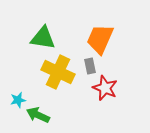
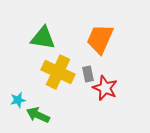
gray rectangle: moved 2 px left, 8 px down
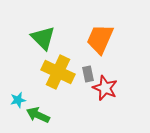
green triangle: rotated 36 degrees clockwise
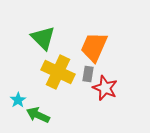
orange trapezoid: moved 6 px left, 8 px down
gray rectangle: rotated 21 degrees clockwise
cyan star: rotated 21 degrees counterclockwise
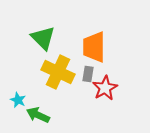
orange trapezoid: rotated 24 degrees counterclockwise
red star: rotated 20 degrees clockwise
cyan star: rotated 14 degrees counterclockwise
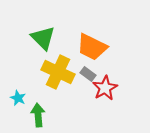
orange trapezoid: moved 2 px left; rotated 64 degrees counterclockwise
gray rectangle: rotated 63 degrees counterclockwise
cyan star: moved 2 px up
green arrow: rotated 60 degrees clockwise
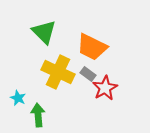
green triangle: moved 1 px right, 6 px up
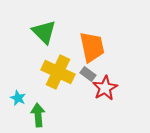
orange trapezoid: rotated 128 degrees counterclockwise
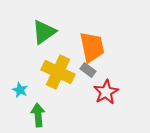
green triangle: rotated 40 degrees clockwise
gray rectangle: moved 4 px up
red star: moved 1 px right, 4 px down
cyan star: moved 2 px right, 8 px up
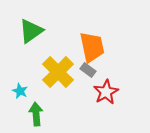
green triangle: moved 13 px left, 1 px up
yellow cross: rotated 20 degrees clockwise
cyan star: moved 1 px down
green arrow: moved 2 px left, 1 px up
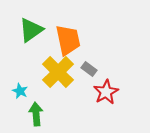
green triangle: moved 1 px up
orange trapezoid: moved 24 px left, 7 px up
gray rectangle: moved 1 px right, 1 px up
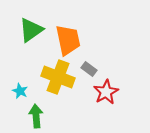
yellow cross: moved 5 px down; rotated 24 degrees counterclockwise
green arrow: moved 2 px down
